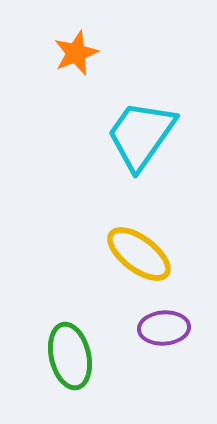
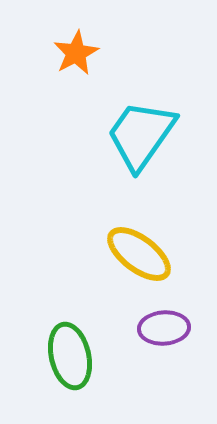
orange star: rotated 6 degrees counterclockwise
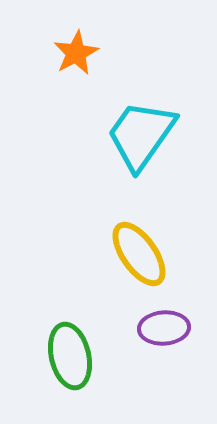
yellow ellipse: rotated 18 degrees clockwise
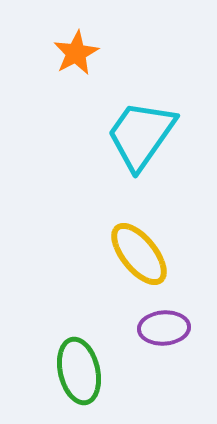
yellow ellipse: rotated 4 degrees counterclockwise
green ellipse: moved 9 px right, 15 px down
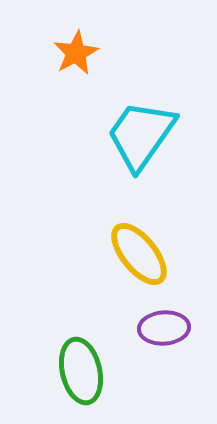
green ellipse: moved 2 px right
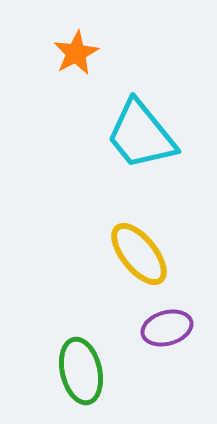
cyan trapezoid: rotated 74 degrees counterclockwise
purple ellipse: moved 3 px right; rotated 12 degrees counterclockwise
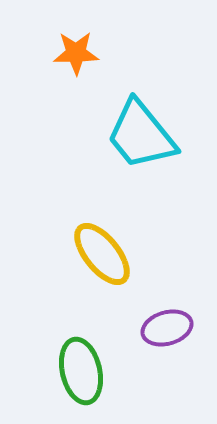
orange star: rotated 27 degrees clockwise
yellow ellipse: moved 37 px left
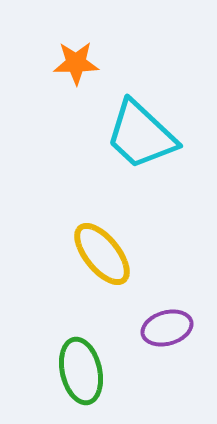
orange star: moved 10 px down
cyan trapezoid: rotated 8 degrees counterclockwise
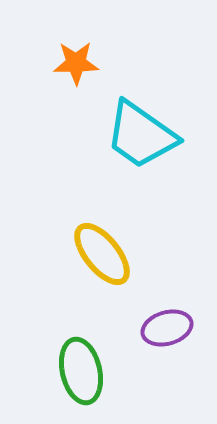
cyan trapezoid: rotated 8 degrees counterclockwise
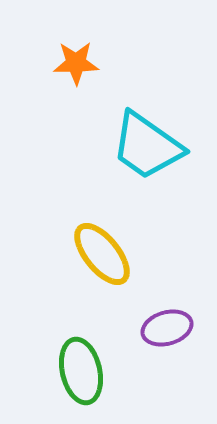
cyan trapezoid: moved 6 px right, 11 px down
